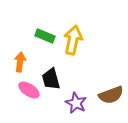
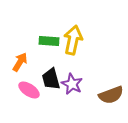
green rectangle: moved 4 px right, 5 px down; rotated 18 degrees counterclockwise
orange arrow: rotated 24 degrees clockwise
purple star: moved 4 px left, 19 px up
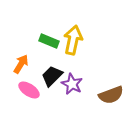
green rectangle: rotated 18 degrees clockwise
orange arrow: moved 1 px right, 2 px down
black trapezoid: moved 1 px right, 3 px up; rotated 60 degrees clockwise
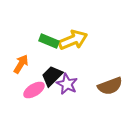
yellow arrow: rotated 56 degrees clockwise
purple star: moved 5 px left
pink ellipse: moved 5 px right; rotated 65 degrees counterclockwise
brown semicircle: moved 1 px left, 9 px up
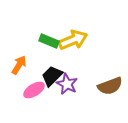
orange arrow: moved 2 px left, 1 px down
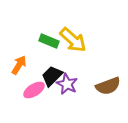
yellow arrow: rotated 64 degrees clockwise
brown semicircle: moved 2 px left
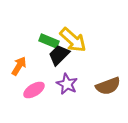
orange arrow: moved 1 px down
black trapezoid: moved 7 px right, 21 px up
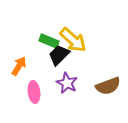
purple star: moved 1 px up
pink ellipse: moved 2 px down; rotated 65 degrees counterclockwise
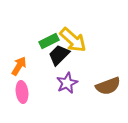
green rectangle: rotated 48 degrees counterclockwise
purple star: rotated 20 degrees clockwise
pink ellipse: moved 12 px left
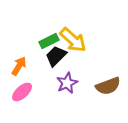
black trapezoid: moved 3 px left, 1 px down
pink ellipse: rotated 55 degrees clockwise
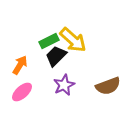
orange arrow: moved 1 px right, 1 px up
purple star: moved 3 px left, 2 px down
